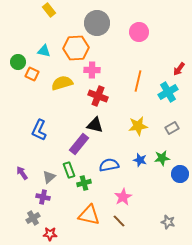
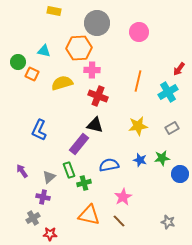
yellow rectangle: moved 5 px right, 1 px down; rotated 40 degrees counterclockwise
orange hexagon: moved 3 px right
purple arrow: moved 2 px up
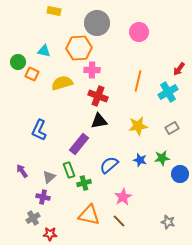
black triangle: moved 4 px right, 4 px up; rotated 24 degrees counterclockwise
blue semicircle: rotated 30 degrees counterclockwise
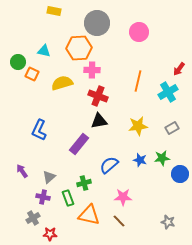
green rectangle: moved 1 px left, 28 px down
pink star: rotated 30 degrees clockwise
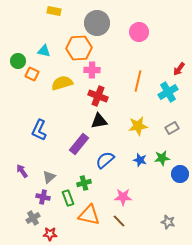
green circle: moved 1 px up
blue semicircle: moved 4 px left, 5 px up
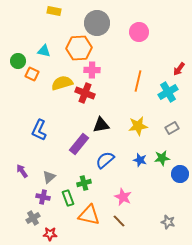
red cross: moved 13 px left, 3 px up
black triangle: moved 2 px right, 4 px down
pink star: rotated 24 degrees clockwise
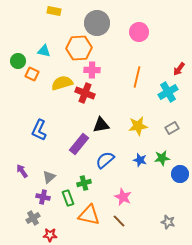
orange line: moved 1 px left, 4 px up
red star: moved 1 px down
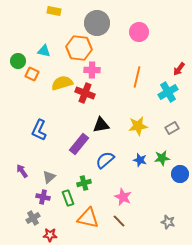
orange hexagon: rotated 10 degrees clockwise
orange triangle: moved 1 px left, 3 px down
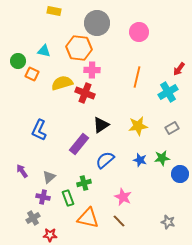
black triangle: rotated 24 degrees counterclockwise
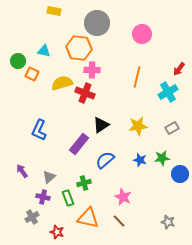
pink circle: moved 3 px right, 2 px down
gray cross: moved 1 px left, 1 px up
red star: moved 7 px right, 3 px up; rotated 16 degrees clockwise
